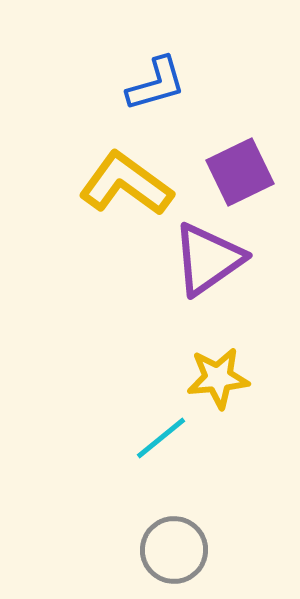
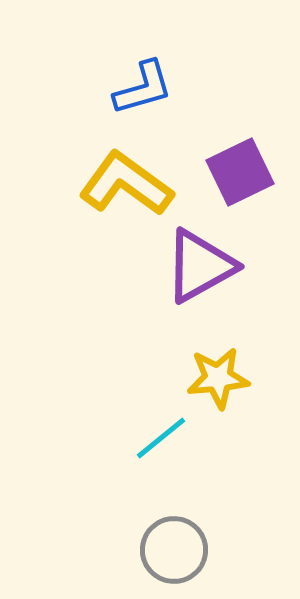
blue L-shape: moved 13 px left, 4 px down
purple triangle: moved 8 px left, 7 px down; rotated 6 degrees clockwise
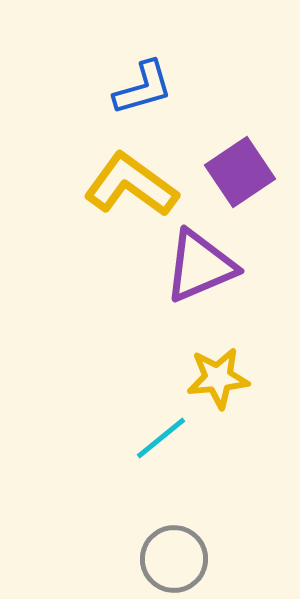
purple square: rotated 8 degrees counterclockwise
yellow L-shape: moved 5 px right, 1 px down
purple triangle: rotated 6 degrees clockwise
gray circle: moved 9 px down
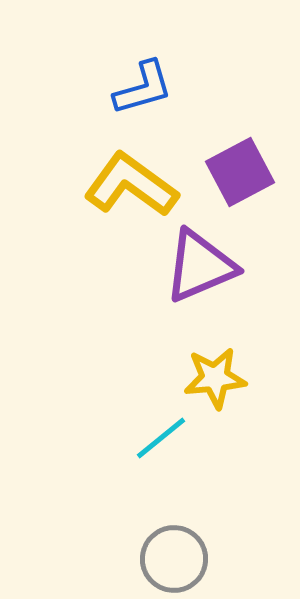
purple square: rotated 6 degrees clockwise
yellow star: moved 3 px left
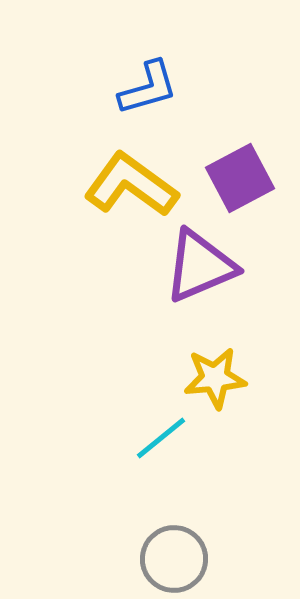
blue L-shape: moved 5 px right
purple square: moved 6 px down
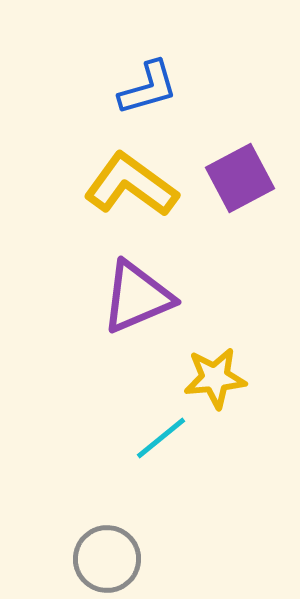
purple triangle: moved 63 px left, 31 px down
gray circle: moved 67 px left
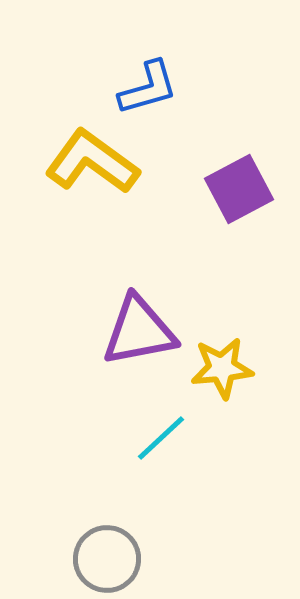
purple square: moved 1 px left, 11 px down
yellow L-shape: moved 39 px left, 23 px up
purple triangle: moved 2 px right, 34 px down; rotated 12 degrees clockwise
yellow star: moved 7 px right, 10 px up
cyan line: rotated 4 degrees counterclockwise
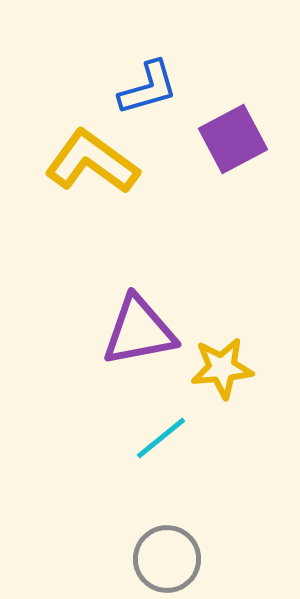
purple square: moved 6 px left, 50 px up
cyan line: rotated 4 degrees clockwise
gray circle: moved 60 px right
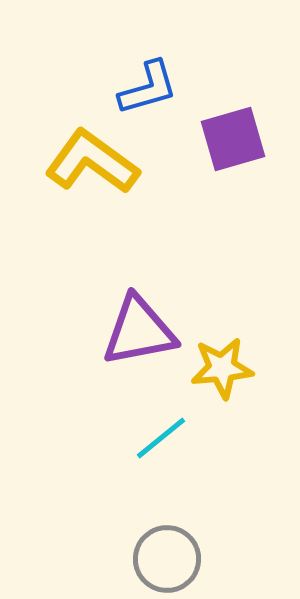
purple square: rotated 12 degrees clockwise
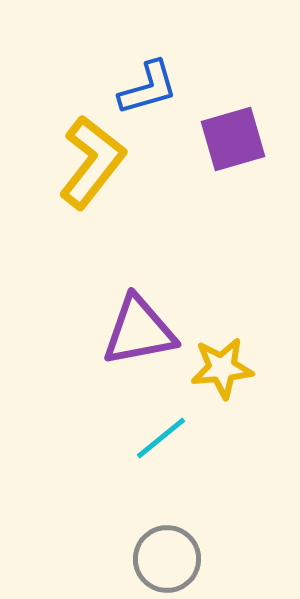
yellow L-shape: rotated 92 degrees clockwise
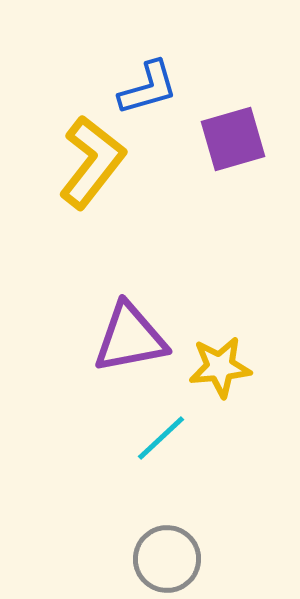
purple triangle: moved 9 px left, 7 px down
yellow star: moved 2 px left, 1 px up
cyan line: rotated 4 degrees counterclockwise
